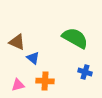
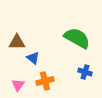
green semicircle: moved 2 px right
brown triangle: rotated 24 degrees counterclockwise
orange cross: rotated 18 degrees counterclockwise
pink triangle: rotated 40 degrees counterclockwise
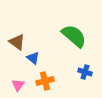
green semicircle: moved 3 px left, 2 px up; rotated 12 degrees clockwise
brown triangle: rotated 36 degrees clockwise
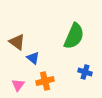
green semicircle: rotated 72 degrees clockwise
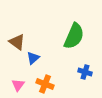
blue triangle: rotated 40 degrees clockwise
orange cross: moved 3 px down; rotated 36 degrees clockwise
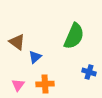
blue triangle: moved 2 px right, 1 px up
blue cross: moved 4 px right
orange cross: rotated 24 degrees counterclockwise
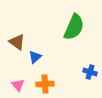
green semicircle: moved 9 px up
blue cross: moved 1 px right
pink triangle: rotated 16 degrees counterclockwise
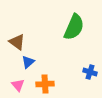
blue triangle: moved 7 px left, 5 px down
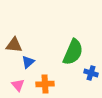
green semicircle: moved 1 px left, 25 px down
brown triangle: moved 3 px left, 3 px down; rotated 30 degrees counterclockwise
blue cross: moved 1 px right, 1 px down
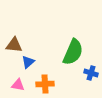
pink triangle: rotated 40 degrees counterclockwise
